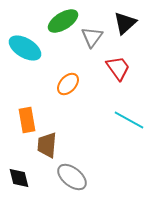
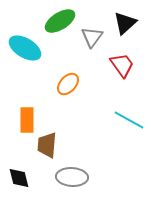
green ellipse: moved 3 px left
red trapezoid: moved 4 px right, 3 px up
orange rectangle: rotated 10 degrees clockwise
gray ellipse: rotated 36 degrees counterclockwise
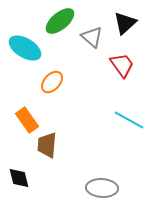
green ellipse: rotated 8 degrees counterclockwise
gray triangle: rotated 25 degrees counterclockwise
orange ellipse: moved 16 px left, 2 px up
orange rectangle: rotated 35 degrees counterclockwise
gray ellipse: moved 30 px right, 11 px down
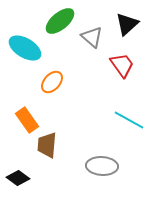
black triangle: moved 2 px right, 1 px down
black diamond: moved 1 px left; rotated 40 degrees counterclockwise
gray ellipse: moved 22 px up
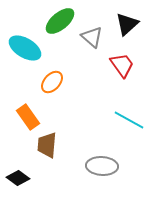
orange rectangle: moved 1 px right, 3 px up
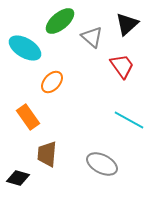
red trapezoid: moved 1 px down
brown trapezoid: moved 9 px down
gray ellipse: moved 2 px up; rotated 24 degrees clockwise
black diamond: rotated 20 degrees counterclockwise
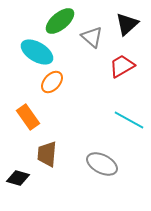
cyan ellipse: moved 12 px right, 4 px down
red trapezoid: rotated 84 degrees counterclockwise
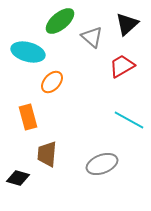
cyan ellipse: moved 9 px left; rotated 16 degrees counterclockwise
orange rectangle: rotated 20 degrees clockwise
gray ellipse: rotated 48 degrees counterclockwise
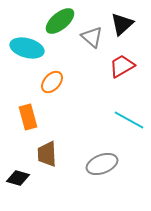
black triangle: moved 5 px left
cyan ellipse: moved 1 px left, 4 px up
brown trapezoid: rotated 8 degrees counterclockwise
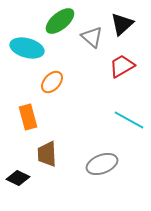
black diamond: rotated 10 degrees clockwise
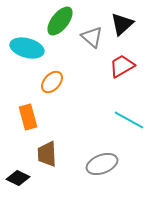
green ellipse: rotated 12 degrees counterclockwise
